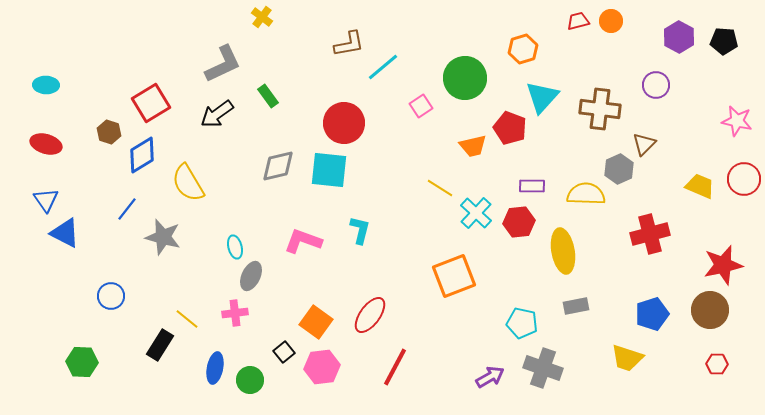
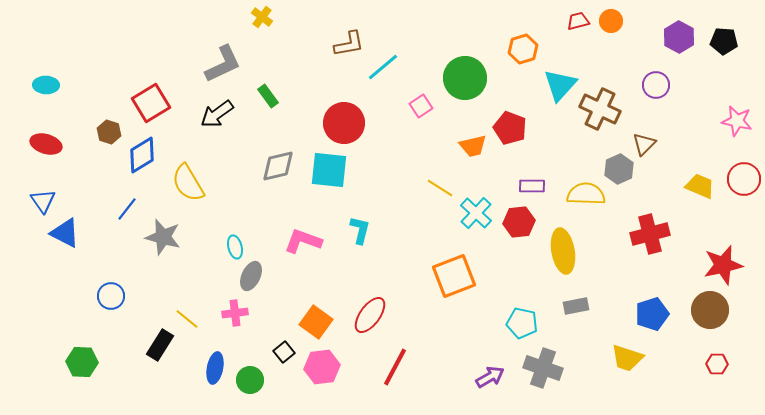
cyan triangle at (542, 97): moved 18 px right, 12 px up
brown cross at (600, 109): rotated 18 degrees clockwise
blue triangle at (46, 200): moved 3 px left, 1 px down
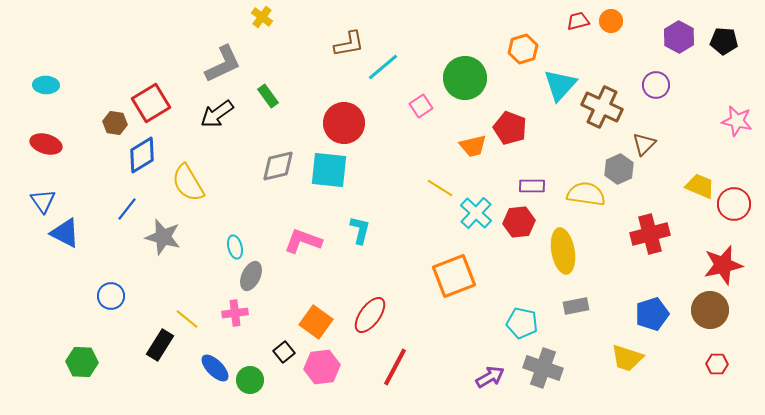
brown cross at (600, 109): moved 2 px right, 2 px up
brown hexagon at (109, 132): moved 6 px right, 9 px up; rotated 10 degrees counterclockwise
red circle at (744, 179): moved 10 px left, 25 px down
yellow semicircle at (586, 194): rotated 6 degrees clockwise
blue ellipse at (215, 368): rotated 56 degrees counterclockwise
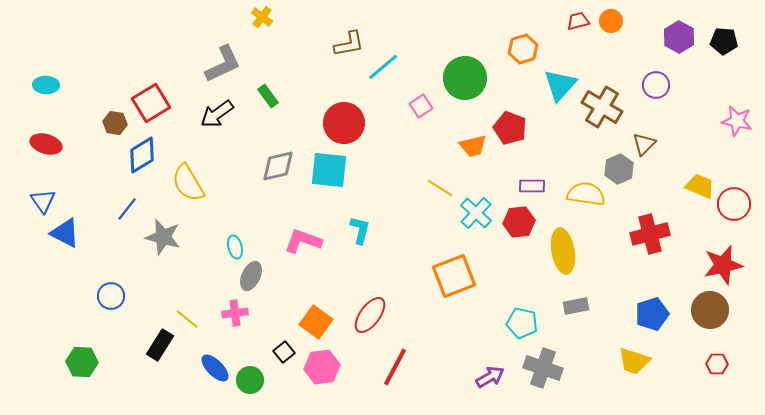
brown cross at (602, 107): rotated 6 degrees clockwise
yellow trapezoid at (627, 358): moved 7 px right, 3 px down
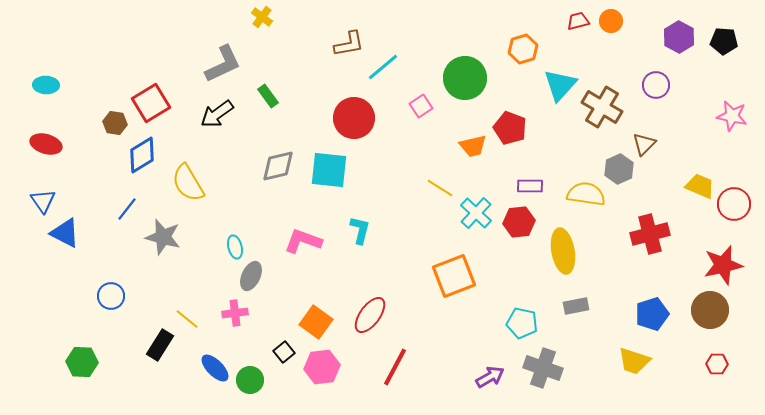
pink star at (737, 121): moved 5 px left, 5 px up
red circle at (344, 123): moved 10 px right, 5 px up
purple rectangle at (532, 186): moved 2 px left
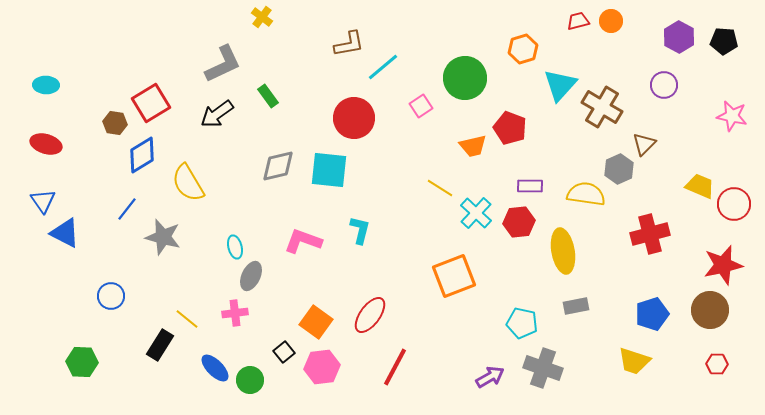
purple circle at (656, 85): moved 8 px right
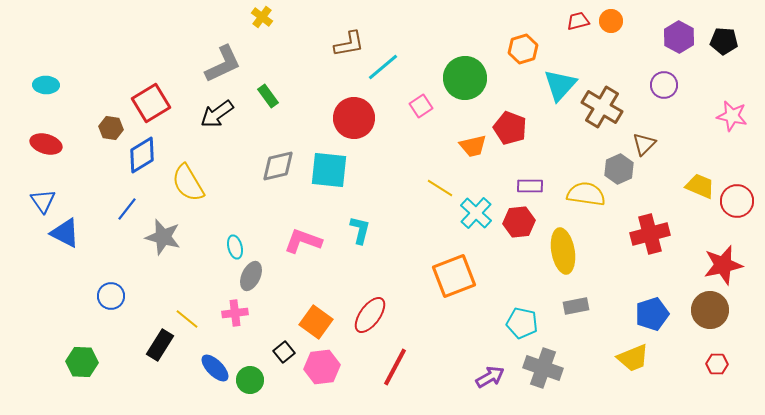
brown hexagon at (115, 123): moved 4 px left, 5 px down
red circle at (734, 204): moved 3 px right, 3 px up
yellow trapezoid at (634, 361): moved 1 px left, 3 px up; rotated 40 degrees counterclockwise
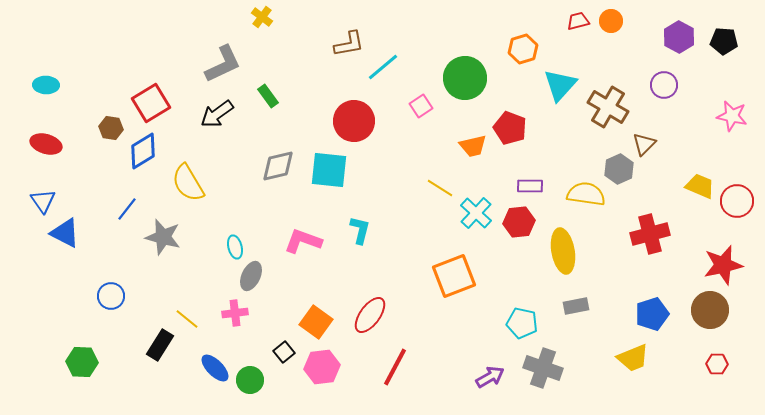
brown cross at (602, 107): moved 6 px right
red circle at (354, 118): moved 3 px down
blue diamond at (142, 155): moved 1 px right, 4 px up
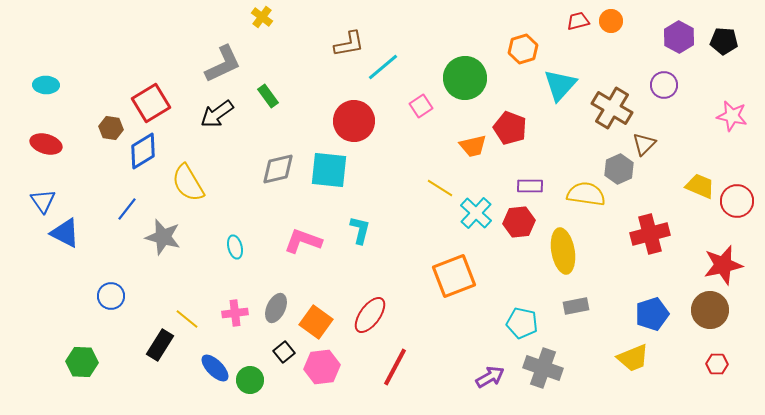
brown cross at (608, 107): moved 4 px right, 1 px down
gray diamond at (278, 166): moved 3 px down
gray ellipse at (251, 276): moved 25 px right, 32 px down
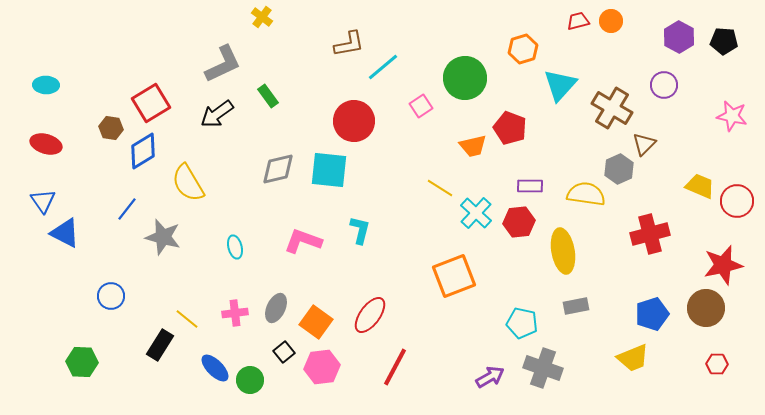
brown circle at (710, 310): moved 4 px left, 2 px up
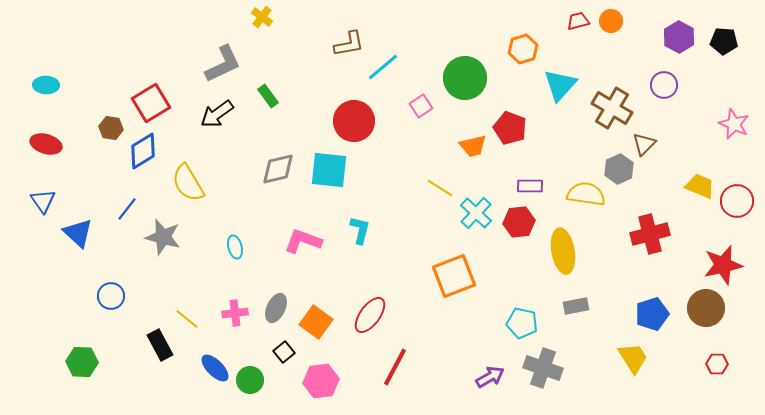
pink star at (732, 116): moved 2 px right, 8 px down; rotated 12 degrees clockwise
blue triangle at (65, 233): moved 13 px right; rotated 16 degrees clockwise
black rectangle at (160, 345): rotated 60 degrees counterclockwise
yellow trapezoid at (633, 358): rotated 100 degrees counterclockwise
pink hexagon at (322, 367): moved 1 px left, 14 px down
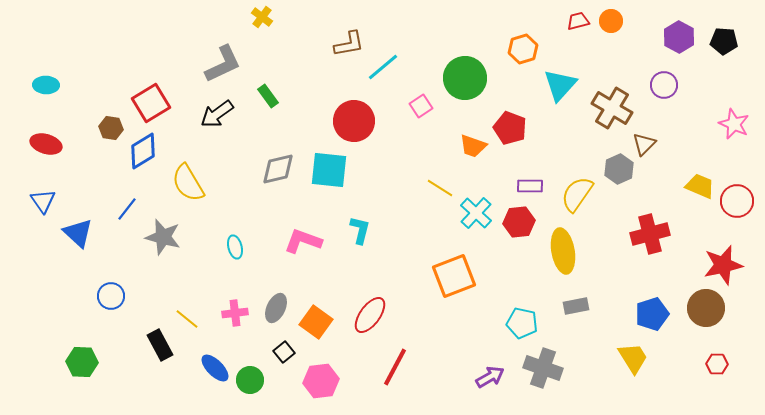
orange trapezoid at (473, 146): rotated 32 degrees clockwise
yellow semicircle at (586, 194): moved 9 px left; rotated 63 degrees counterclockwise
